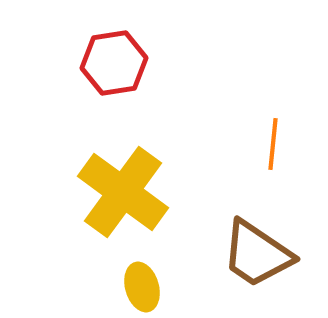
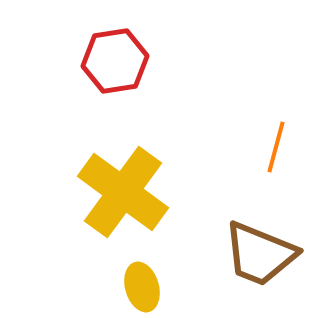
red hexagon: moved 1 px right, 2 px up
orange line: moved 3 px right, 3 px down; rotated 9 degrees clockwise
brown trapezoid: moved 3 px right; rotated 12 degrees counterclockwise
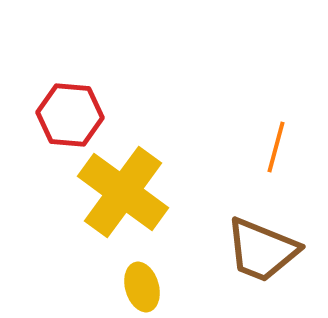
red hexagon: moved 45 px left, 54 px down; rotated 14 degrees clockwise
brown trapezoid: moved 2 px right, 4 px up
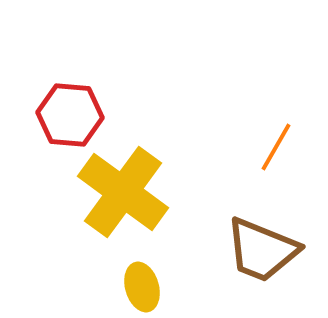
orange line: rotated 15 degrees clockwise
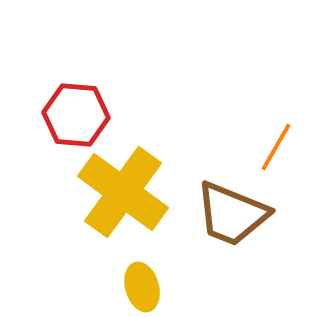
red hexagon: moved 6 px right
brown trapezoid: moved 30 px left, 36 px up
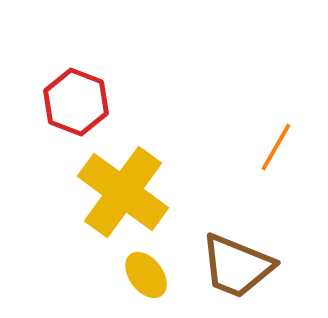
red hexagon: moved 13 px up; rotated 16 degrees clockwise
brown trapezoid: moved 5 px right, 52 px down
yellow ellipse: moved 4 px right, 12 px up; rotated 21 degrees counterclockwise
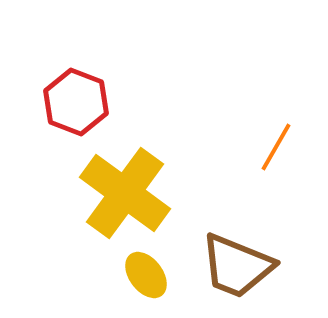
yellow cross: moved 2 px right, 1 px down
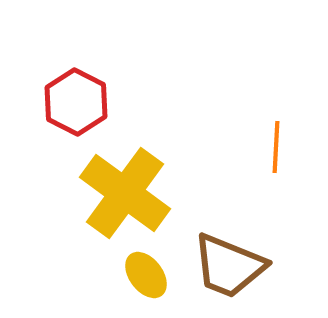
red hexagon: rotated 6 degrees clockwise
orange line: rotated 27 degrees counterclockwise
brown trapezoid: moved 8 px left
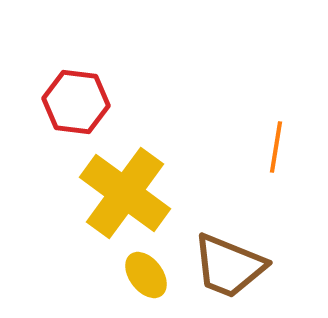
red hexagon: rotated 20 degrees counterclockwise
orange line: rotated 6 degrees clockwise
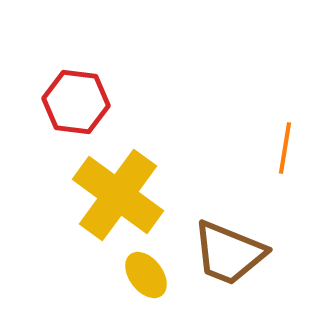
orange line: moved 9 px right, 1 px down
yellow cross: moved 7 px left, 2 px down
brown trapezoid: moved 13 px up
